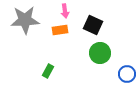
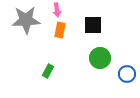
pink arrow: moved 8 px left, 1 px up
gray star: moved 1 px right
black square: rotated 24 degrees counterclockwise
orange rectangle: rotated 70 degrees counterclockwise
green circle: moved 5 px down
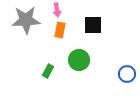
green circle: moved 21 px left, 2 px down
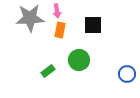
pink arrow: moved 1 px down
gray star: moved 4 px right, 2 px up
green rectangle: rotated 24 degrees clockwise
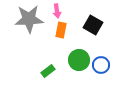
gray star: moved 1 px left, 1 px down
black square: rotated 30 degrees clockwise
orange rectangle: moved 1 px right
blue circle: moved 26 px left, 9 px up
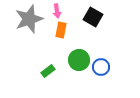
gray star: rotated 16 degrees counterclockwise
black square: moved 8 px up
blue circle: moved 2 px down
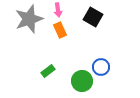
pink arrow: moved 1 px right, 1 px up
orange rectangle: moved 1 px left; rotated 35 degrees counterclockwise
green circle: moved 3 px right, 21 px down
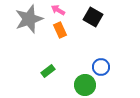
pink arrow: rotated 128 degrees clockwise
green circle: moved 3 px right, 4 px down
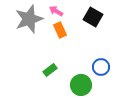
pink arrow: moved 2 px left, 1 px down
green rectangle: moved 2 px right, 1 px up
green circle: moved 4 px left
